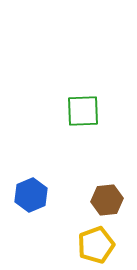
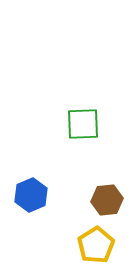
green square: moved 13 px down
yellow pentagon: rotated 12 degrees counterclockwise
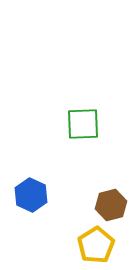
blue hexagon: rotated 12 degrees counterclockwise
brown hexagon: moved 4 px right, 5 px down; rotated 8 degrees counterclockwise
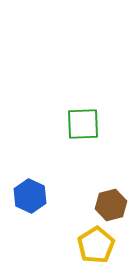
blue hexagon: moved 1 px left, 1 px down
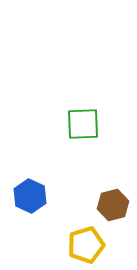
brown hexagon: moved 2 px right
yellow pentagon: moved 10 px left; rotated 15 degrees clockwise
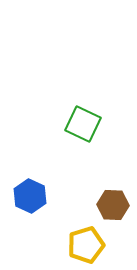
green square: rotated 27 degrees clockwise
brown hexagon: rotated 16 degrees clockwise
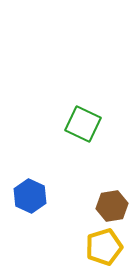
brown hexagon: moved 1 px left, 1 px down; rotated 12 degrees counterclockwise
yellow pentagon: moved 18 px right, 2 px down
